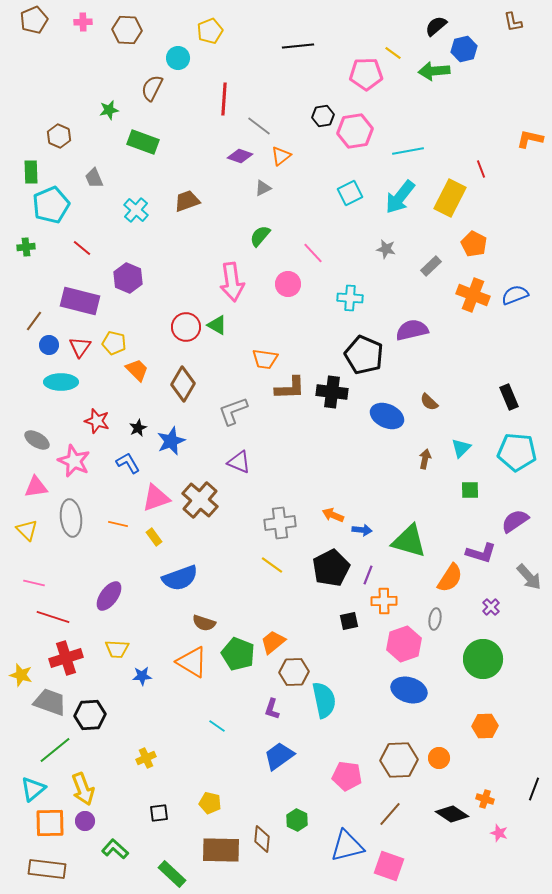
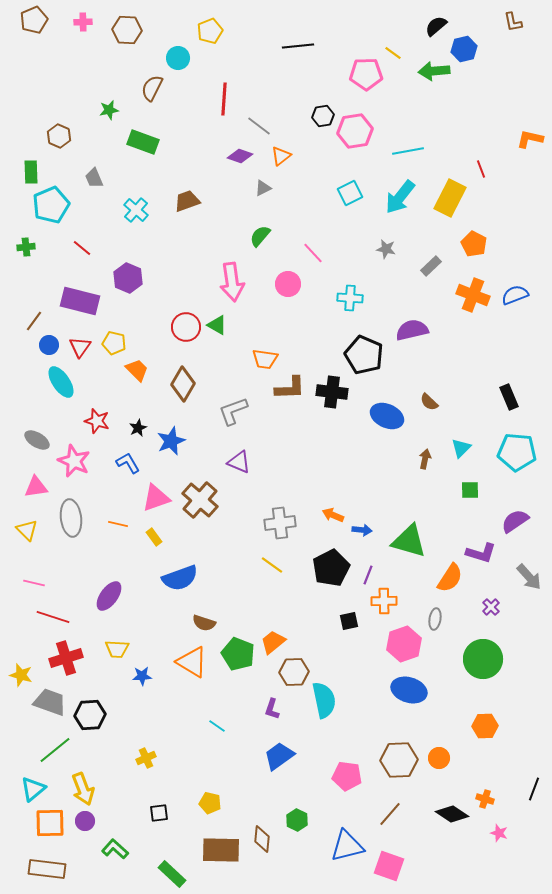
cyan ellipse at (61, 382): rotated 56 degrees clockwise
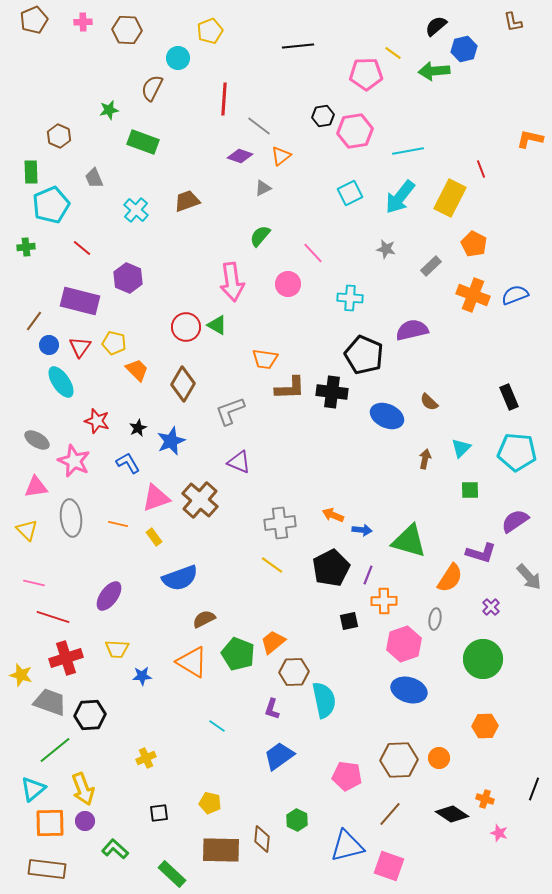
gray L-shape at (233, 411): moved 3 px left
brown semicircle at (204, 623): moved 4 px up; rotated 135 degrees clockwise
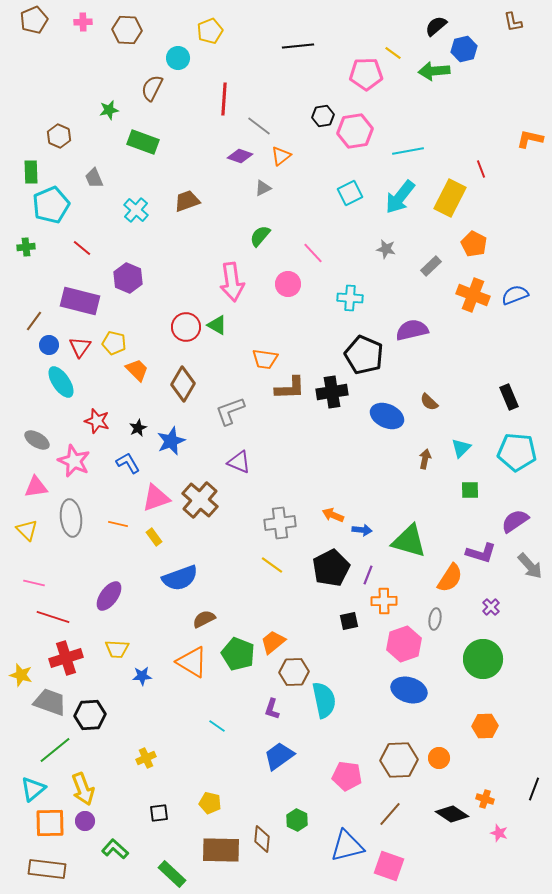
black cross at (332, 392): rotated 16 degrees counterclockwise
gray arrow at (529, 577): moved 1 px right, 11 px up
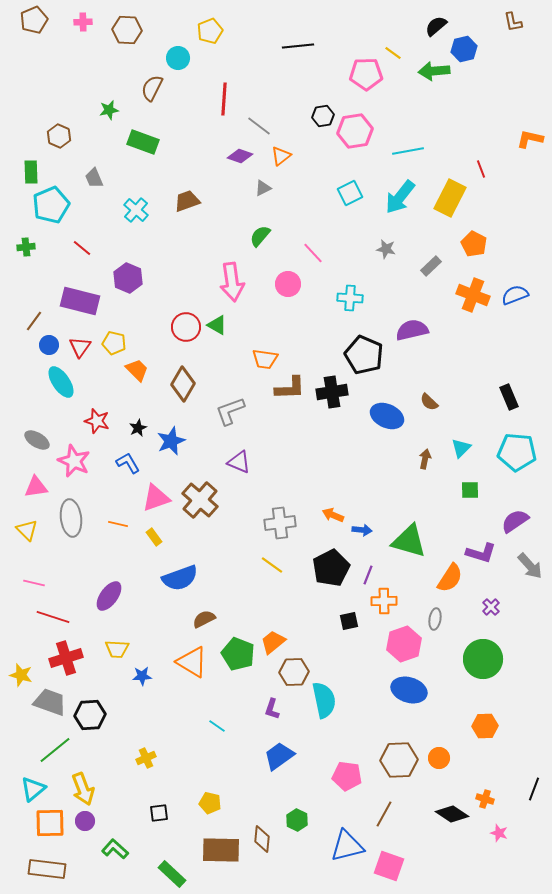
brown line at (390, 814): moved 6 px left; rotated 12 degrees counterclockwise
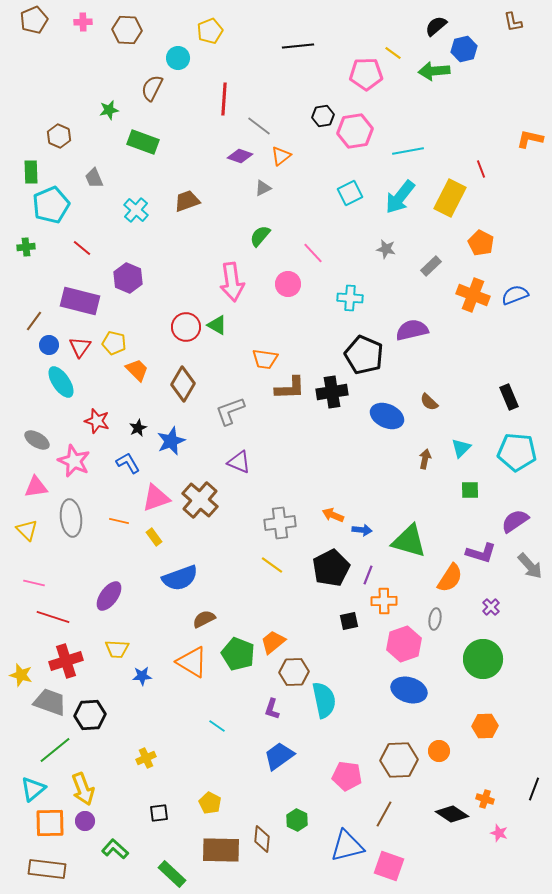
orange pentagon at (474, 244): moved 7 px right, 1 px up
orange line at (118, 524): moved 1 px right, 3 px up
red cross at (66, 658): moved 3 px down
orange circle at (439, 758): moved 7 px up
yellow pentagon at (210, 803): rotated 15 degrees clockwise
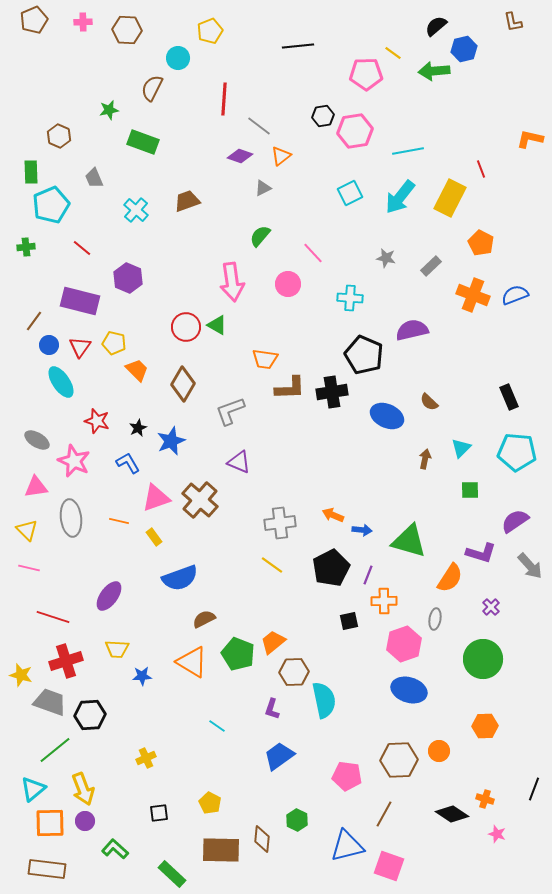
gray star at (386, 249): moved 9 px down
pink line at (34, 583): moved 5 px left, 15 px up
pink star at (499, 833): moved 2 px left, 1 px down
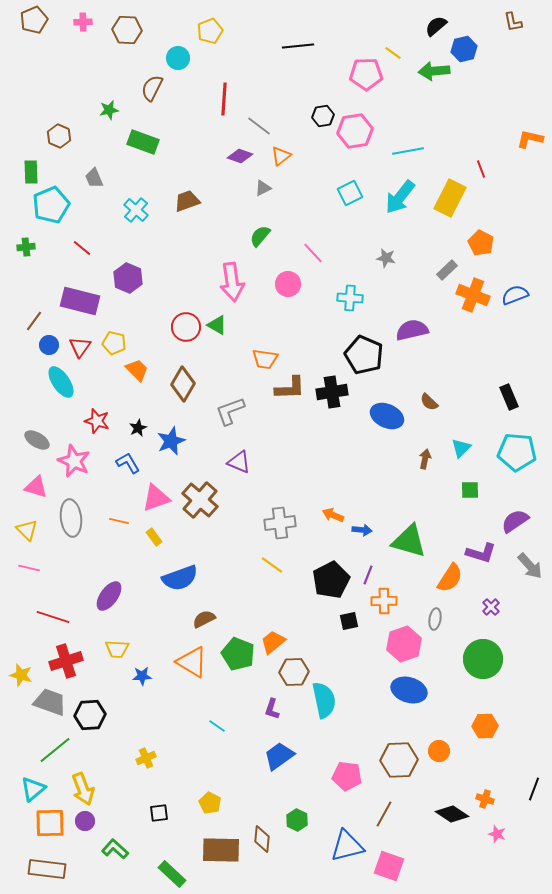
gray rectangle at (431, 266): moved 16 px right, 4 px down
pink triangle at (36, 487): rotated 25 degrees clockwise
black pentagon at (331, 568): moved 12 px down
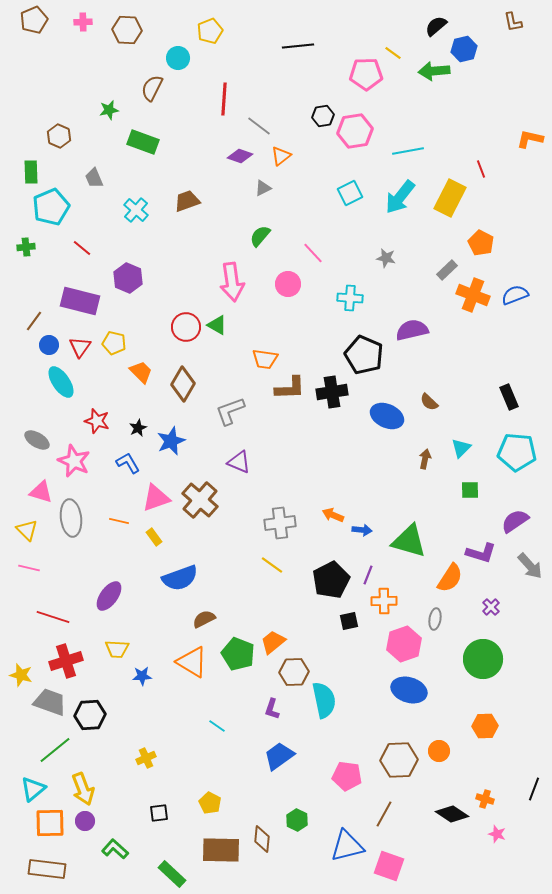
cyan pentagon at (51, 205): moved 2 px down
orange trapezoid at (137, 370): moved 4 px right, 2 px down
pink triangle at (36, 487): moved 5 px right, 5 px down
